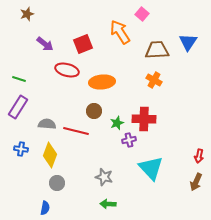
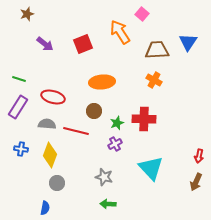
red ellipse: moved 14 px left, 27 px down
purple cross: moved 14 px left, 4 px down; rotated 16 degrees counterclockwise
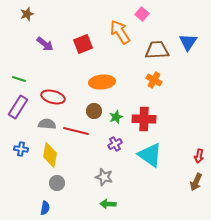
green star: moved 1 px left, 6 px up
yellow diamond: rotated 10 degrees counterclockwise
cyan triangle: moved 1 px left, 13 px up; rotated 12 degrees counterclockwise
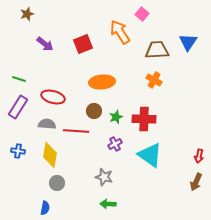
red line: rotated 10 degrees counterclockwise
blue cross: moved 3 px left, 2 px down
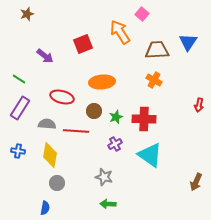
purple arrow: moved 12 px down
green line: rotated 16 degrees clockwise
red ellipse: moved 9 px right
purple rectangle: moved 2 px right, 1 px down
red arrow: moved 51 px up
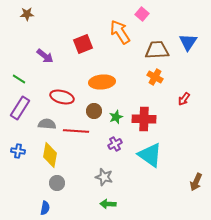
brown star: rotated 16 degrees clockwise
orange cross: moved 1 px right, 3 px up
red arrow: moved 15 px left, 6 px up; rotated 24 degrees clockwise
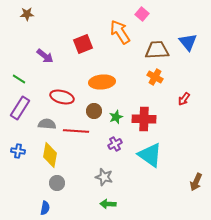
blue triangle: rotated 12 degrees counterclockwise
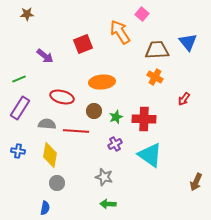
green line: rotated 56 degrees counterclockwise
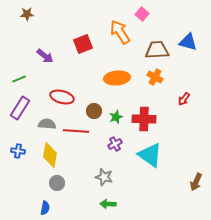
blue triangle: rotated 36 degrees counterclockwise
orange ellipse: moved 15 px right, 4 px up
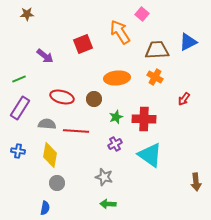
blue triangle: rotated 42 degrees counterclockwise
brown circle: moved 12 px up
brown arrow: rotated 30 degrees counterclockwise
